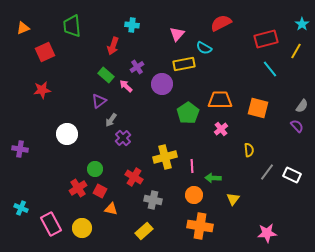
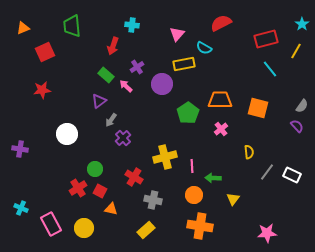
yellow semicircle at (249, 150): moved 2 px down
yellow circle at (82, 228): moved 2 px right
yellow rectangle at (144, 231): moved 2 px right, 1 px up
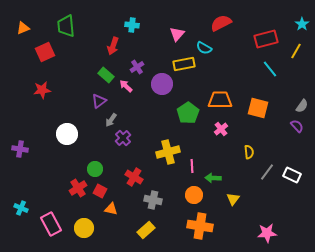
green trapezoid at (72, 26): moved 6 px left
yellow cross at (165, 157): moved 3 px right, 5 px up
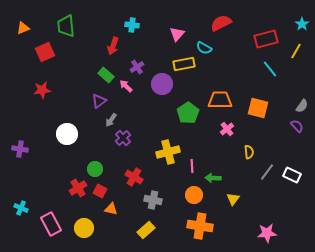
pink cross at (221, 129): moved 6 px right
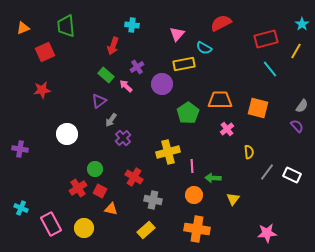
orange cross at (200, 226): moved 3 px left, 3 px down
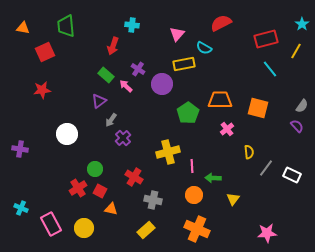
orange triangle at (23, 28): rotated 32 degrees clockwise
purple cross at (137, 67): moved 1 px right, 2 px down; rotated 24 degrees counterclockwise
gray line at (267, 172): moved 1 px left, 4 px up
orange cross at (197, 229): rotated 15 degrees clockwise
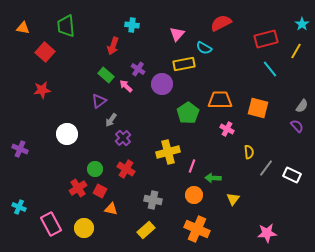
red square at (45, 52): rotated 24 degrees counterclockwise
pink cross at (227, 129): rotated 24 degrees counterclockwise
purple cross at (20, 149): rotated 14 degrees clockwise
pink line at (192, 166): rotated 24 degrees clockwise
red cross at (134, 177): moved 8 px left, 8 px up
cyan cross at (21, 208): moved 2 px left, 1 px up
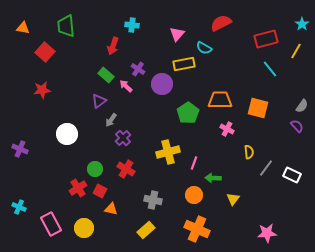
pink line at (192, 166): moved 2 px right, 3 px up
